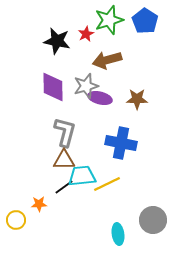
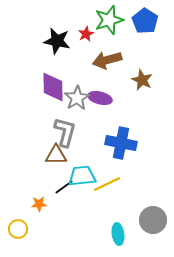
gray star: moved 9 px left, 12 px down; rotated 15 degrees counterclockwise
brown star: moved 5 px right, 19 px up; rotated 25 degrees clockwise
brown triangle: moved 8 px left, 5 px up
yellow circle: moved 2 px right, 9 px down
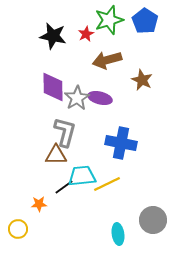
black star: moved 4 px left, 5 px up
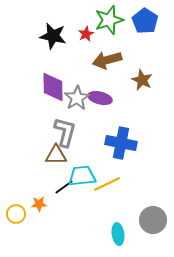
yellow circle: moved 2 px left, 15 px up
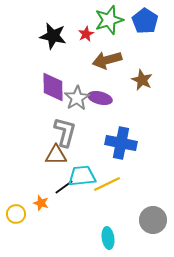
orange star: moved 2 px right, 1 px up; rotated 21 degrees clockwise
cyan ellipse: moved 10 px left, 4 px down
